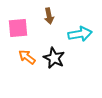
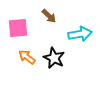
brown arrow: rotated 35 degrees counterclockwise
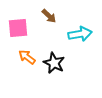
black star: moved 5 px down
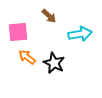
pink square: moved 4 px down
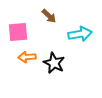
orange arrow: rotated 42 degrees counterclockwise
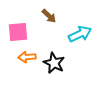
cyan arrow: rotated 15 degrees counterclockwise
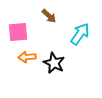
cyan arrow: rotated 30 degrees counterclockwise
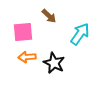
pink square: moved 5 px right
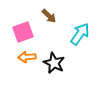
pink square: rotated 15 degrees counterclockwise
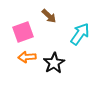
black star: rotated 15 degrees clockwise
